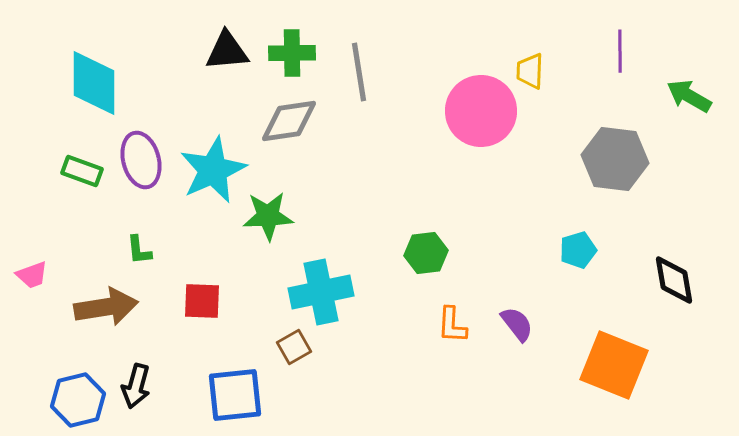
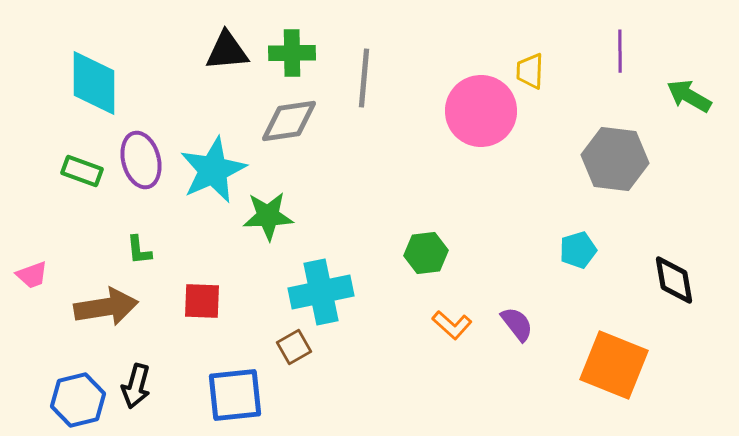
gray line: moved 5 px right, 6 px down; rotated 14 degrees clockwise
orange L-shape: rotated 51 degrees counterclockwise
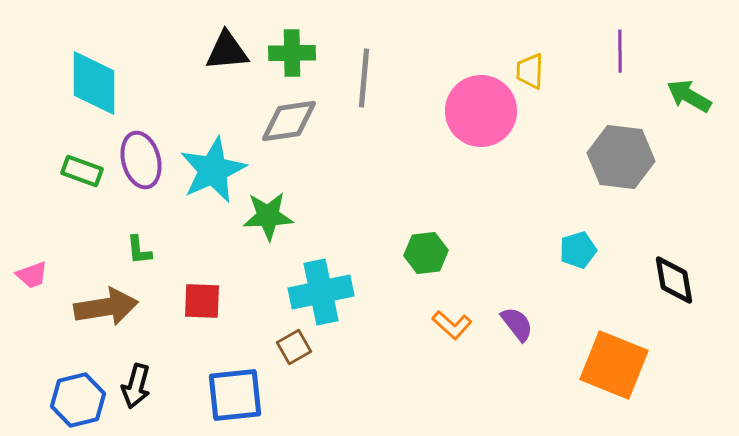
gray hexagon: moved 6 px right, 2 px up
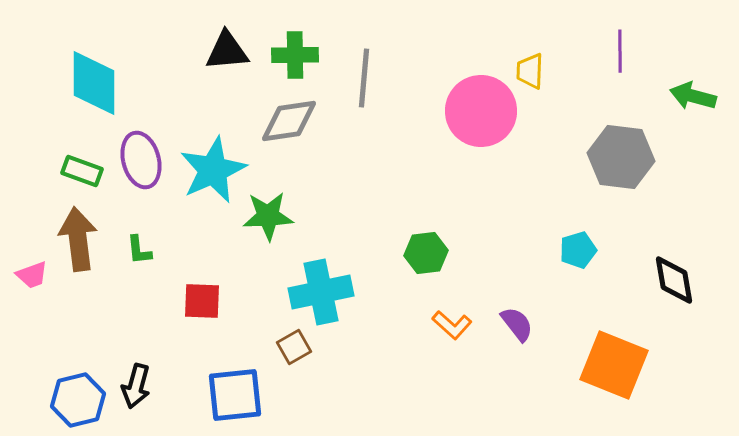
green cross: moved 3 px right, 2 px down
green arrow: moved 4 px right; rotated 15 degrees counterclockwise
brown arrow: moved 28 px left, 68 px up; rotated 88 degrees counterclockwise
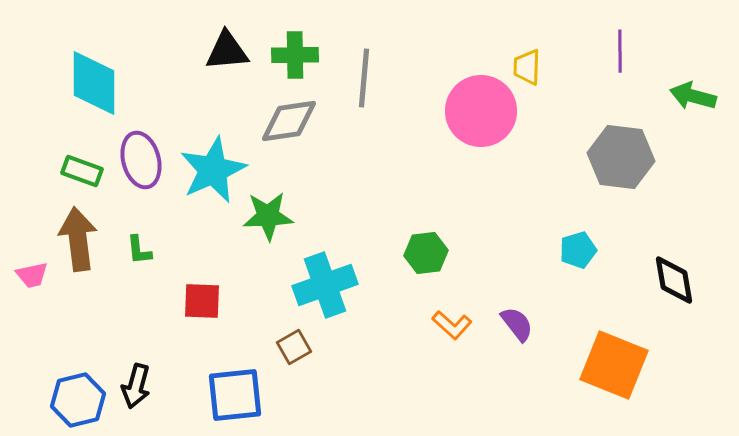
yellow trapezoid: moved 3 px left, 4 px up
pink trapezoid: rotated 8 degrees clockwise
cyan cross: moved 4 px right, 7 px up; rotated 8 degrees counterclockwise
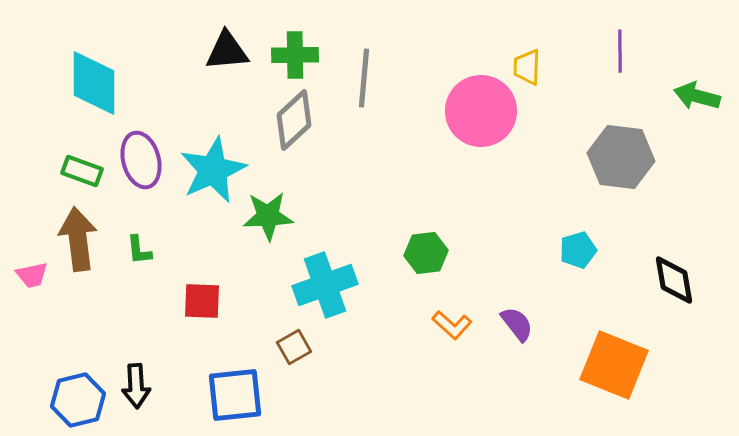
green arrow: moved 4 px right
gray diamond: moved 5 px right, 1 px up; rotated 34 degrees counterclockwise
black arrow: rotated 18 degrees counterclockwise
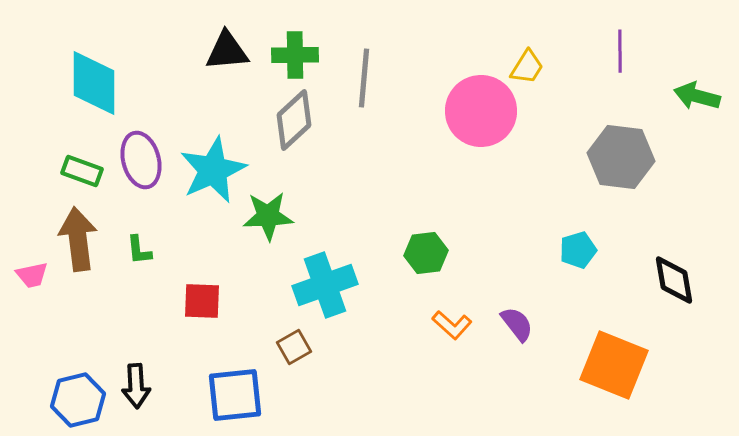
yellow trapezoid: rotated 150 degrees counterclockwise
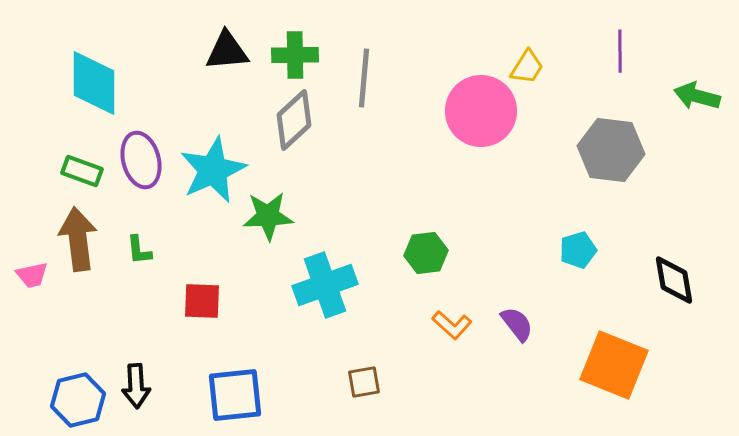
gray hexagon: moved 10 px left, 7 px up
brown square: moved 70 px right, 35 px down; rotated 20 degrees clockwise
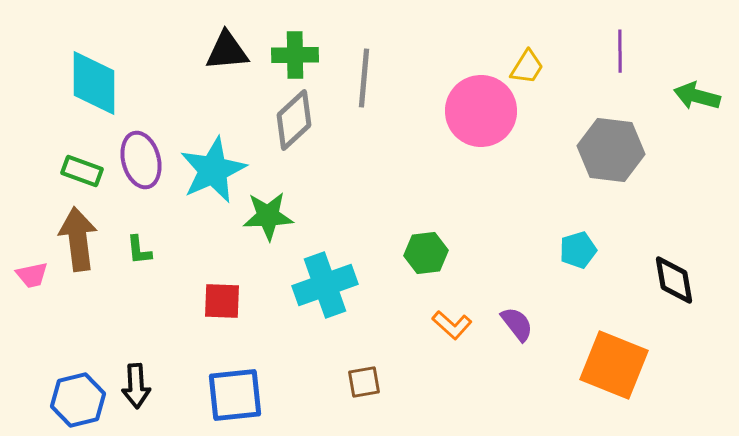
red square: moved 20 px right
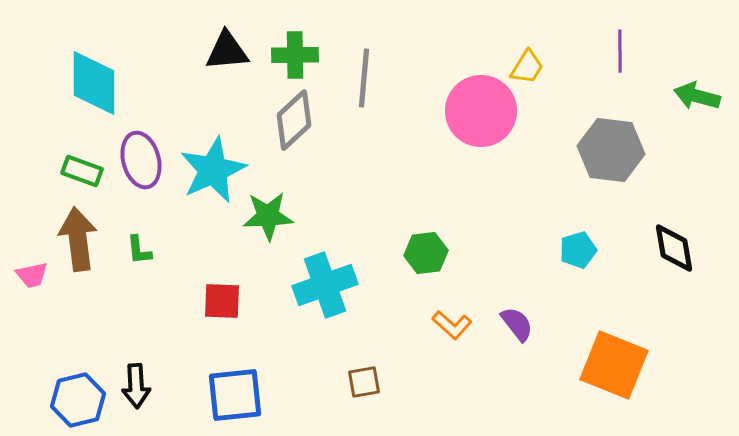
black diamond: moved 32 px up
